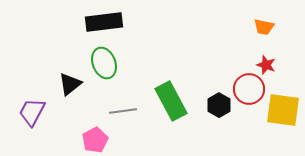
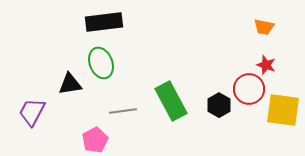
green ellipse: moved 3 px left
black triangle: rotated 30 degrees clockwise
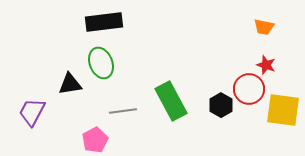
black hexagon: moved 2 px right
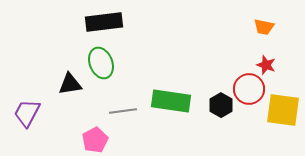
green rectangle: rotated 54 degrees counterclockwise
purple trapezoid: moved 5 px left, 1 px down
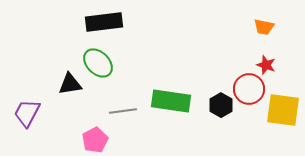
green ellipse: moved 3 px left; rotated 24 degrees counterclockwise
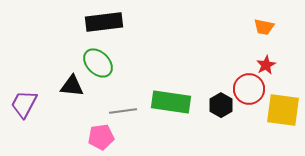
red star: rotated 24 degrees clockwise
black triangle: moved 2 px right, 2 px down; rotated 15 degrees clockwise
green rectangle: moved 1 px down
purple trapezoid: moved 3 px left, 9 px up
pink pentagon: moved 6 px right, 3 px up; rotated 20 degrees clockwise
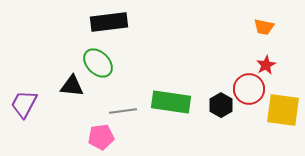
black rectangle: moved 5 px right
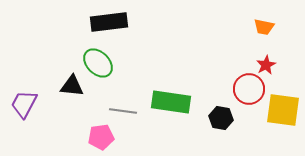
black hexagon: moved 13 px down; rotated 20 degrees counterclockwise
gray line: rotated 16 degrees clockwise
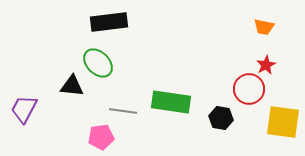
purple trapezoid: moved 5 px down
yellow square: moved 12 px down
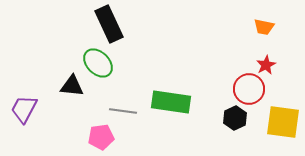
black rectangle: moved 2 px down; rotated 72 degrees clockwise
black hexagon: moved 14 px right; rotated 25 degrees clockwise
